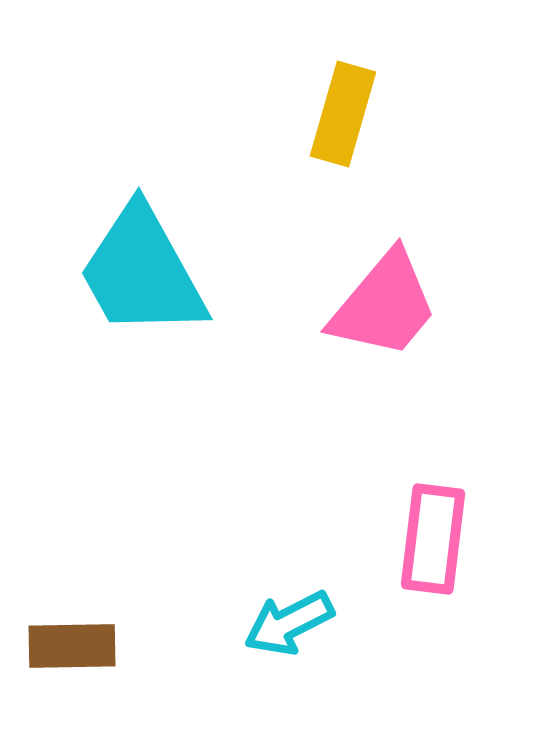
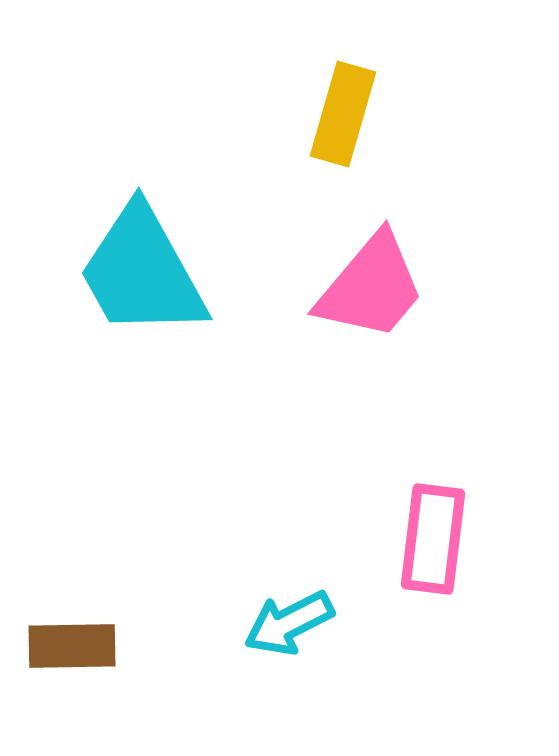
pink trapezoid: moved 13 px left, 18 px up
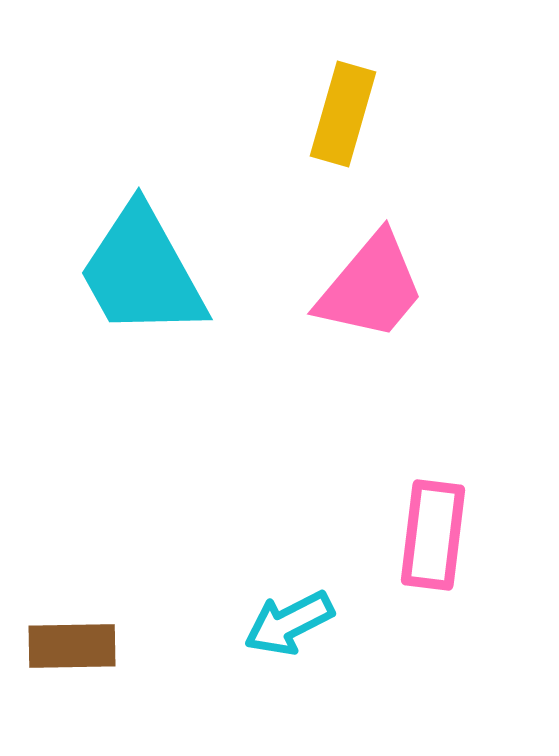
pink rectangle: moved 4 px up
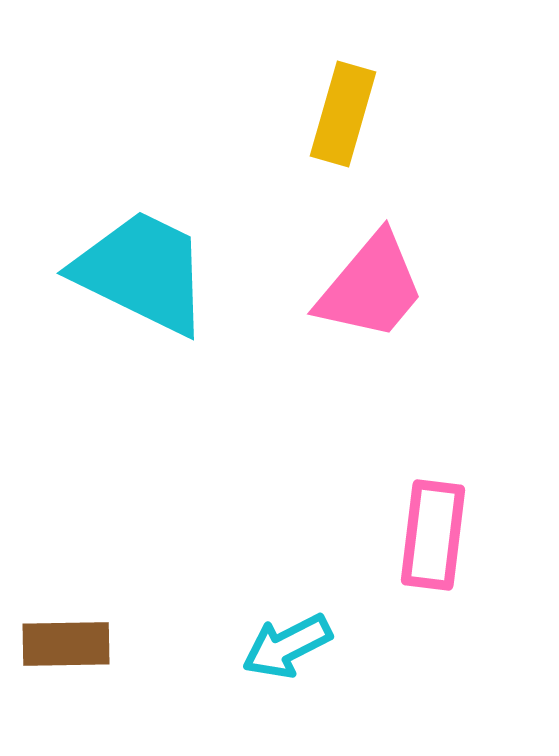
cyan trapezoid: rotated 145 degrees clockwise
cyan arrow: moved 2 px left, 23 px down
brown rectangle: moved 6 px left, 2 px up
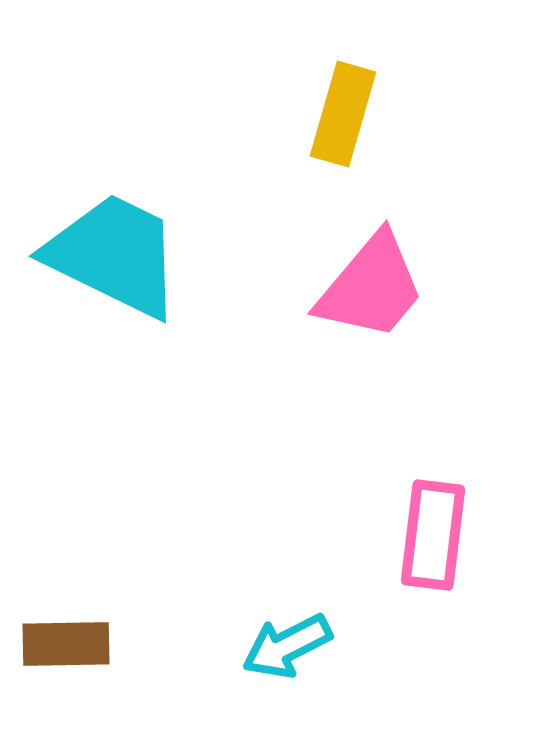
cyan trapezoid: moved 28 px left, 17 px up
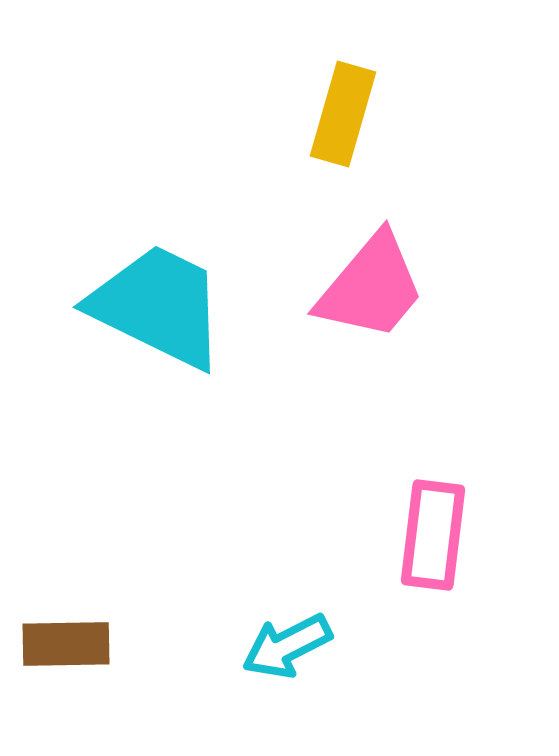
cyan trapezoid: moved 44 px right, 51 px down
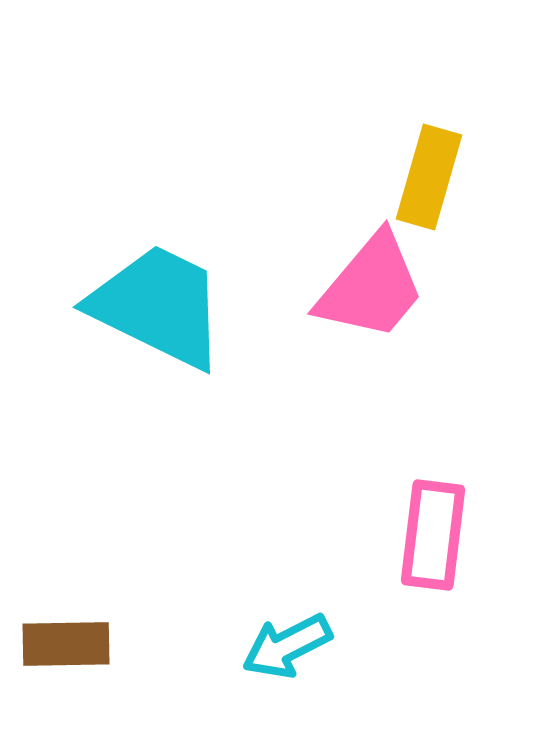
yellow rectangle: moved 86 px right, 63 px down
